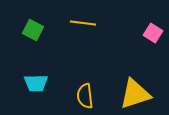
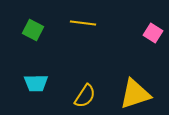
yellow semicircle: rotated 140 degrees counterclockwise
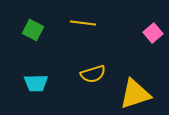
pink square: rotated 18 degrees clockwise
yellow semicircle: moved 8 px right, 22 px up; rotated 40 degrees clockwise
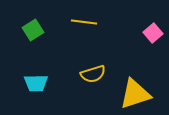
yellow line: moved 1 px right, 1 px up
green square: rotated 30 degrees clockwise
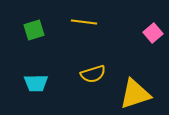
green square: moved 1 px right; rotated 15 degrees clockwise
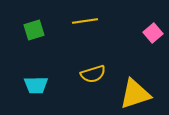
yellow line: moved 1 px right, 1 px up; rotated 15 degrees counterclockwise
cyan trapezoid: moved 2 px down
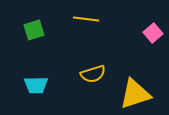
yellow line: moved 1 px right, 2 px up; rotated 15 degrees clockwise
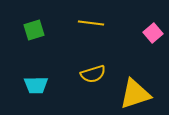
yellow line: moved 5 px right, 4 px down
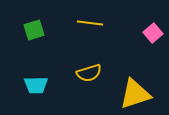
yellow line: moved 1 px left
yellow semicircle: moved 4 px left, 1 px up
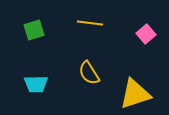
pink square: moved 7 px left, 1 px down
yellow semicircle: rotated 75 degrees clockwise
cyan trapezoid: moved 1 px up
